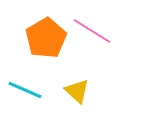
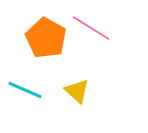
pink line: moved 1 px left, 3 px up
orange pentagon: rotated 12 degrees counterclockwise
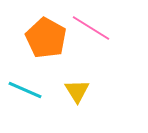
yellow triangle: rotated 16 degrees clockwise
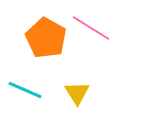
yellow triangle: moved 2 px down
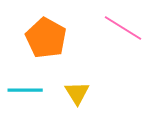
pink line: moved 32 px right
cyan line: rotated 24 degrees counterclockwise
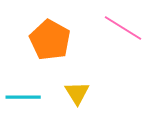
orange pentagon: moved 4 px right, 2 px down
cyan line: moved 2 px left, 7 px down
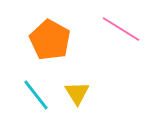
pink line: moved 2 px left, 1 px down
cyan line: moved 13 px right, 2 px up; rotated 52 degrees clockwise
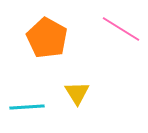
orange pentagon: moved 3 px left, 2 px up
cyan line: moved 9 px left, 12 px down; rotated 56 degrees counterclockwise
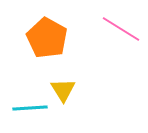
yellow triangle: moved 14 px left, 3 px up
cyan line: moved 3 px right, 1 px down
